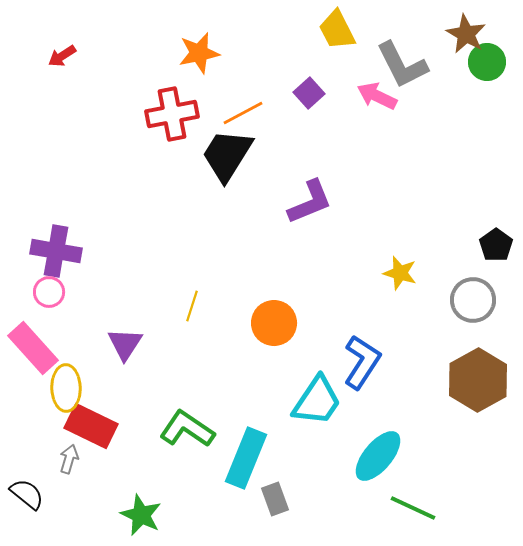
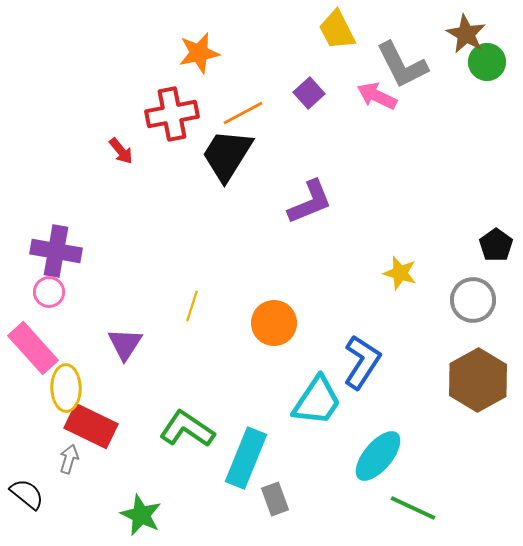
red arrow: moved 59 px right, 95 px down; rotated 96 degrees counterclockwise
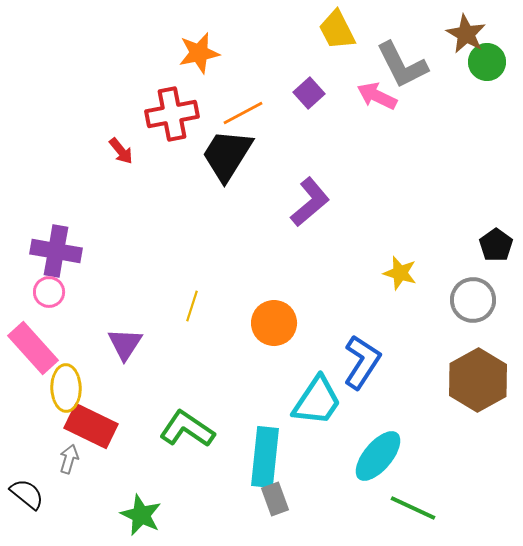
purple L-shape: rotated 18 degrees counterclockwise
cyan rectangle: moved 19 px right, 1 px up; rotated 16 degrees counterclockwise
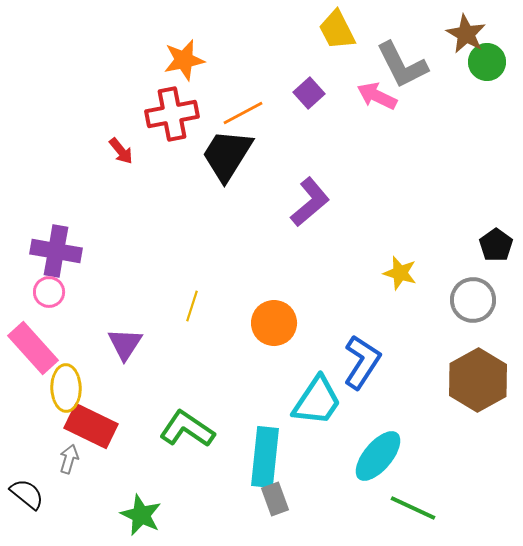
orange star: moved 15 px left, 7 px down
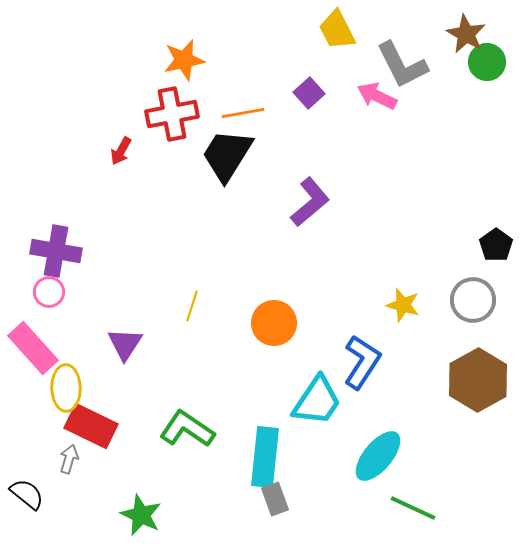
orange line: rotated 18 degrees clockwise
red arrow: rotated 68 degrees clockwise
yellow star: moved 3 px right, 32 px down
